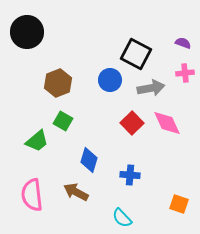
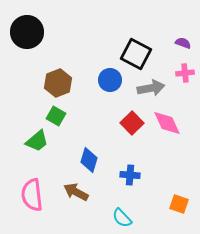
green square: moved 7 px left, 5 px up
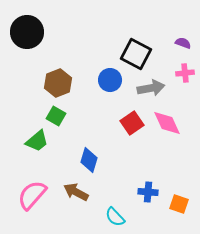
red square: rotated 10 degrees clockwise
blue cross: moved 18 px right, 17 px down
pink semicircle: rotated 48 degrees clockwise
cyan semicircle: moved 7 px left, 1 px up
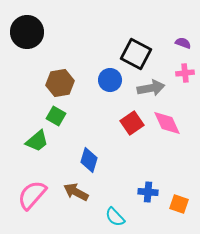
brown hexagon: moved 2 px right; rotated 12 degrees clockwise
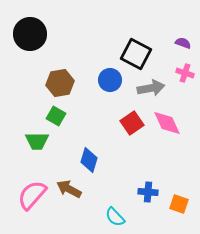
black circle: moved 3 px right, 2 px down
pink cross: rotated 24 degrees clockwise
green trapezoid: rotated 40 degrees clockwise
brown arrow: moved 7 px left, 3 px up
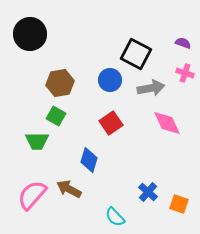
red square: moved 21 px left
blue cross: rotated 36 degrees clockwise
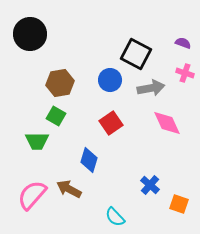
blue cross: moved 2 px right, 7 px up
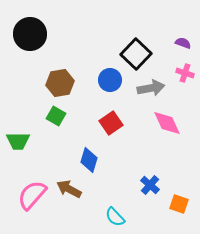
black square: rotated 16 degrees clockwise
green trapezoid: moved 19 px left
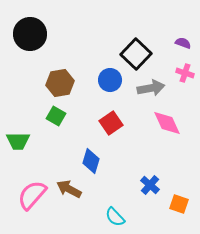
blue diamond: moved 2 px right, 1 px down
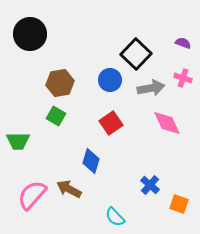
pink cross: moved 2 px left, 5 px down
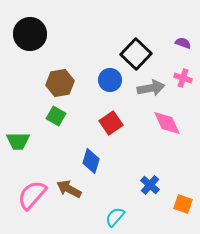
orange square: moved 4 px right
cyan semicircle: rotated 85 degrees clockwise
